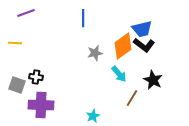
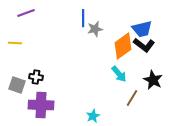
gray star: moved 24 px up
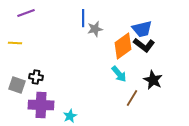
cyan star: moved 23 px left
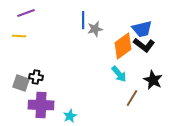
blue line: moved 2 px down
yellow line: moved 4 px right, 7 px up
gray square: moved 4 px right, 2 px up
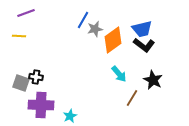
blue line: rotated 30 degrees clockwise
orange diamond: moved 10 px left, 6 px up
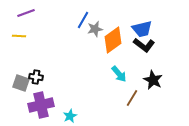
purple cross: rotated 15 degrees counterclockwise
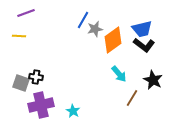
cyan star: moved 3 px right, 5 px up; rotated 16 degrees counterclockwise
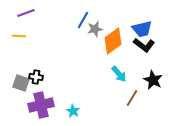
orange diamond: moved 1 px down
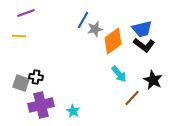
brown line: rotated 12 degrees clockwise
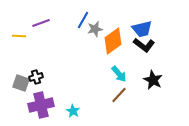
purple line: moved 15 px right, 10 px down
black cross: rotated 24 degrees counterclockwise
brown line: moved 13 px left, 3 px up
